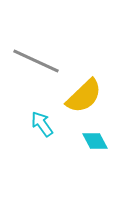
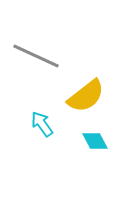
gray line: moved 5 px up
yellow semicircle: moved 2 px right; rotated 6 degrees clockwise
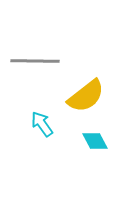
gray line: moved 1 px left, 5 px down; rotated 24 degrees counterclockwise
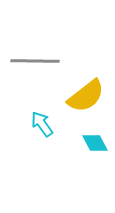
cyan diamond: moved 2 px down
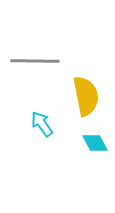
yellow semicircle: rotated 63 degrees counterclockwise
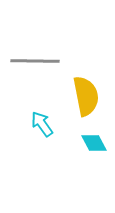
cyan diamond: moved 1 px left
